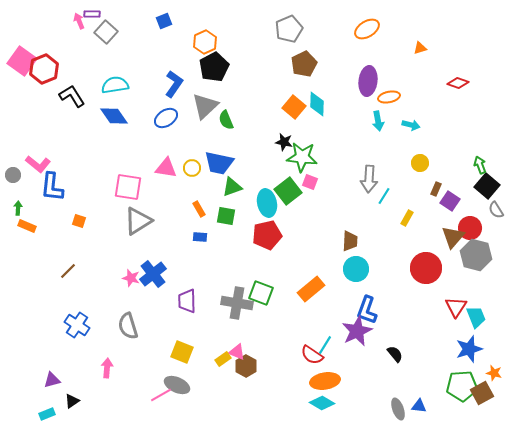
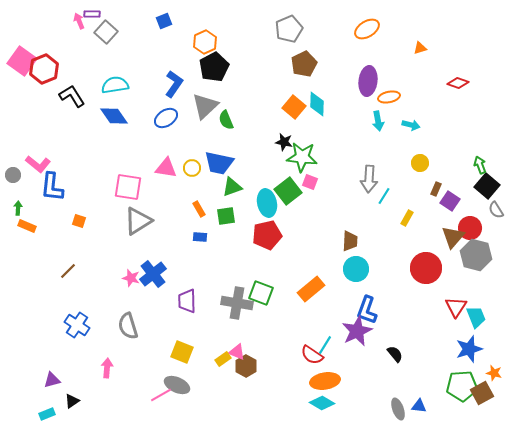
green square at (226, 216): rotated 18 degrees counterclockwise
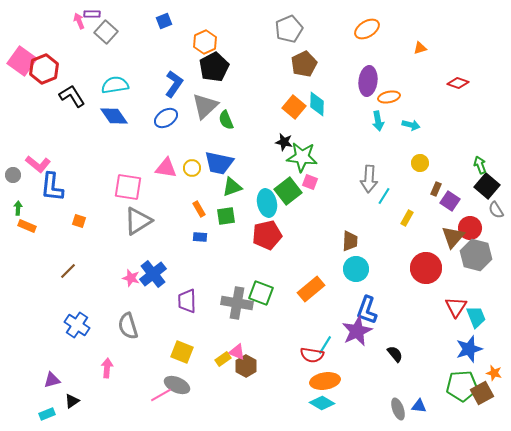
red semicircle at (312, 355): rotated 25 degrees counterclockwise
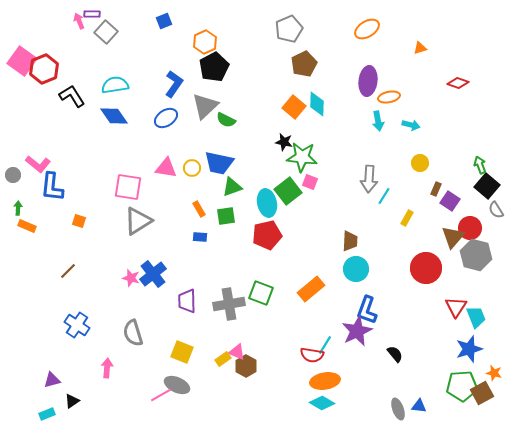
green semicircle at (226, 120): rotated 42 degrees counterclockwise
gray cross at (237, 303): moved 8 px left, 1 px down; rotated 20 degrees counterclockwise
gray semicircle at (128, 326): moved 5 px right, 7 px down
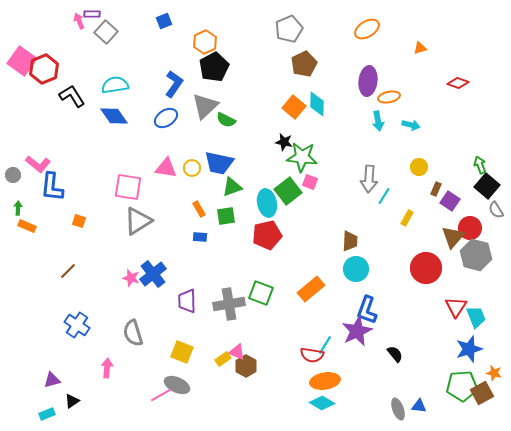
yellow circle at (420, 163): moved 1 px left, 4 px down
